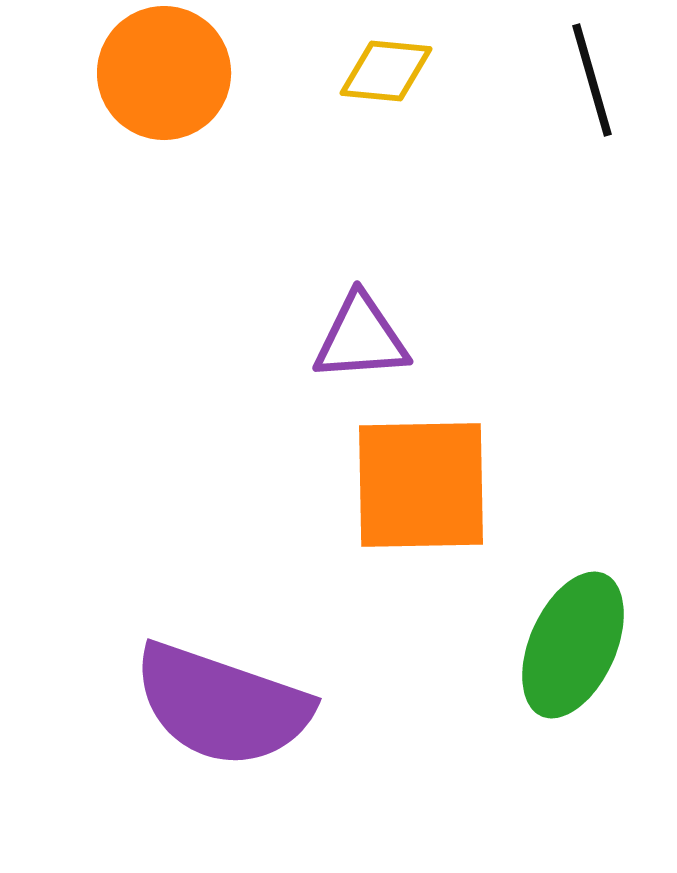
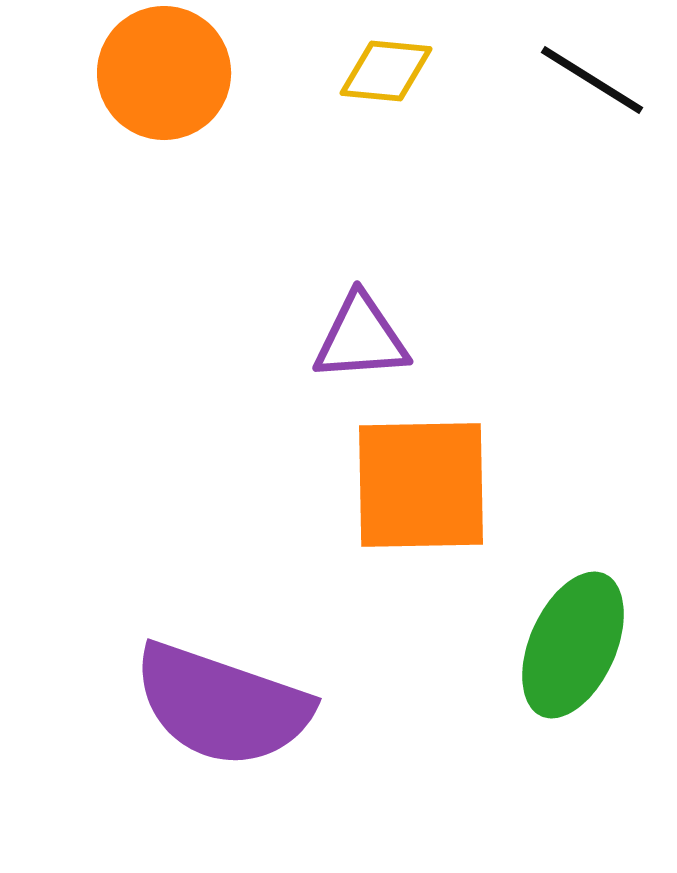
black line: rotated 42 degrees counterclockwise
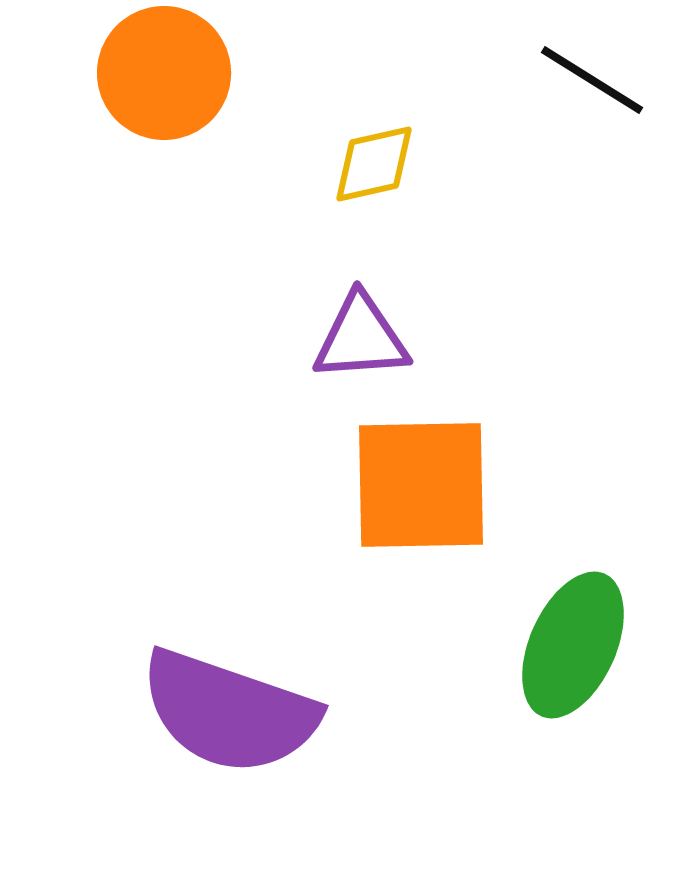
yellow diamond: moved 12 px left, 93 px down; rotated 18 degrees counterclockwise
purple semicircle: moved 7 px right, 7 px down
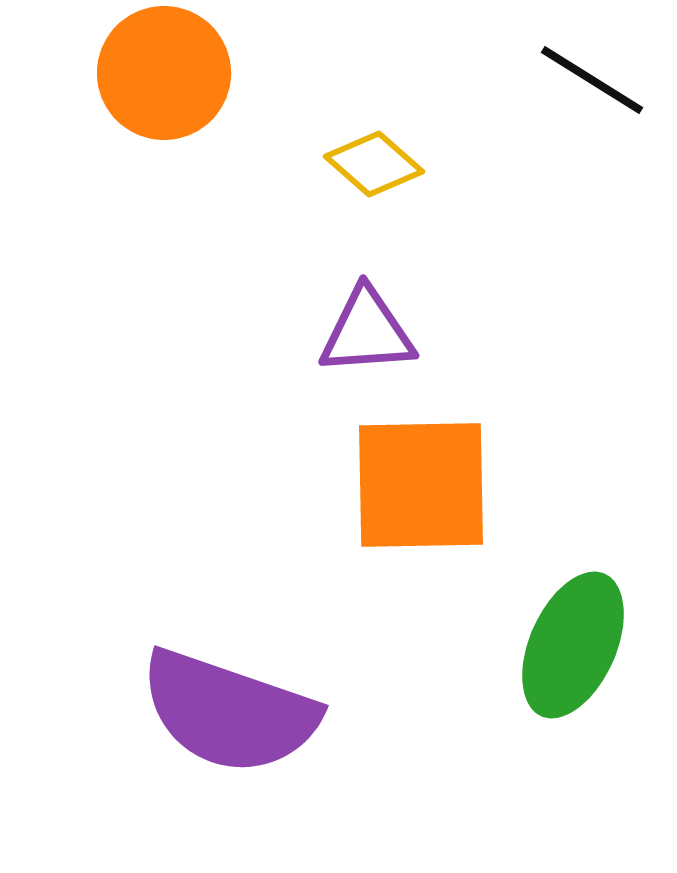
yellow diamond: rotated 54 degrees clockwise
purple triangle: moved 6 px right, 6 px up
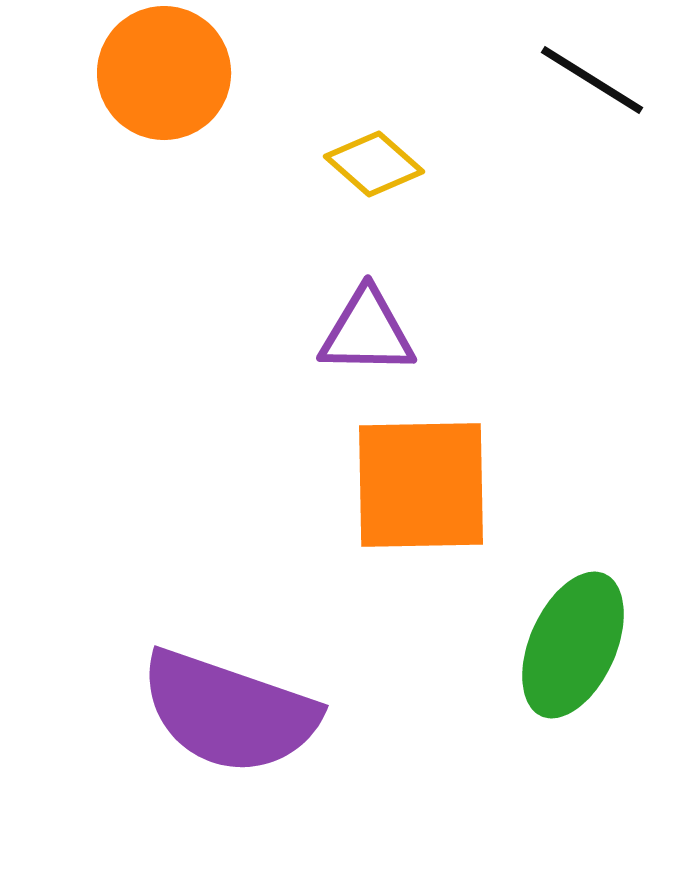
purple triangle: rotated 5 degrees clockwise
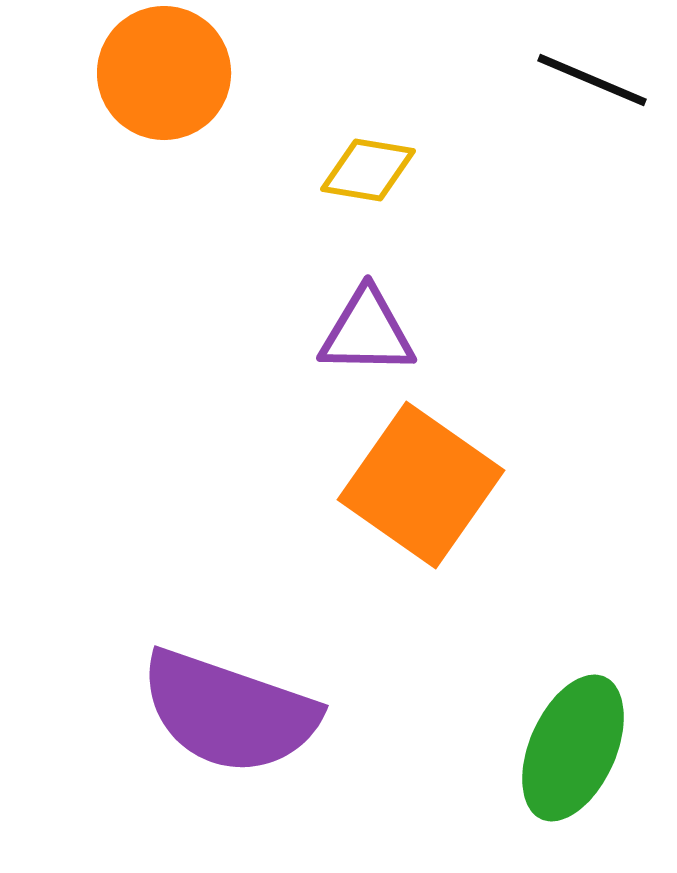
black line: rotated 9 degrees counterclockwise
yellow diamond: moved 6 px left, 6 px down; rotated 32 degrees counterclockwise
orange square: rotated 36 degrees clockwise
green ellipse: moved 103 px down
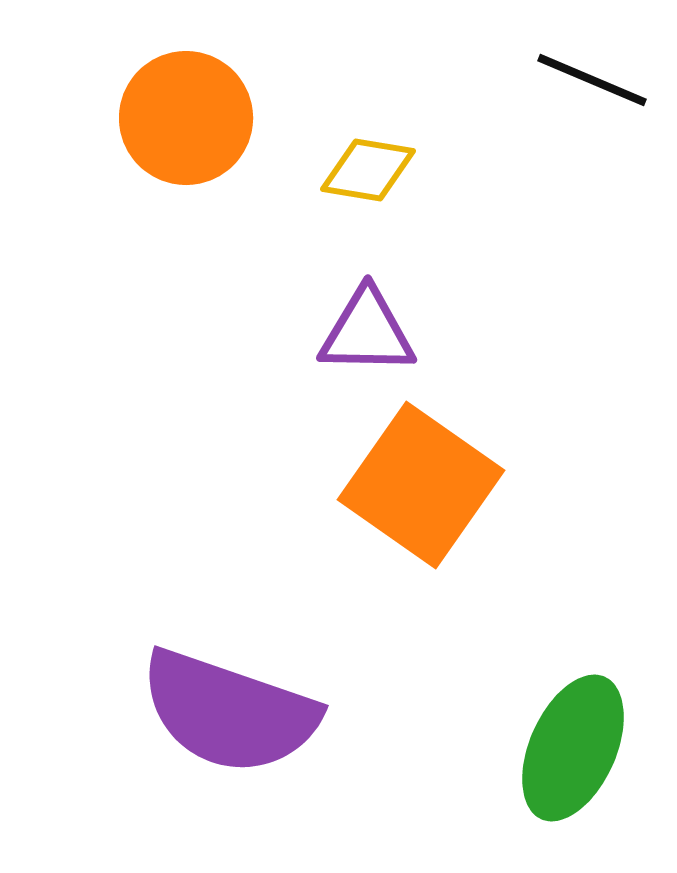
orange circle: moved 22 px right, 45 px down
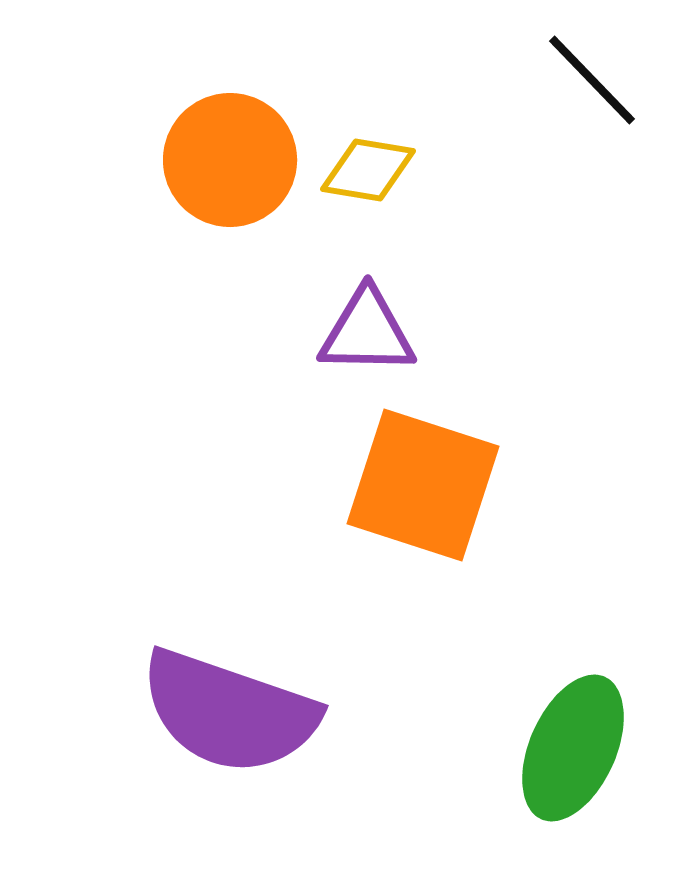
black line: rotated 23 degrees clockwise
orange circle: moved 44 px right, 42 px down
orange square: moved 2 px right; rotated 17 degrees counterclockwise
